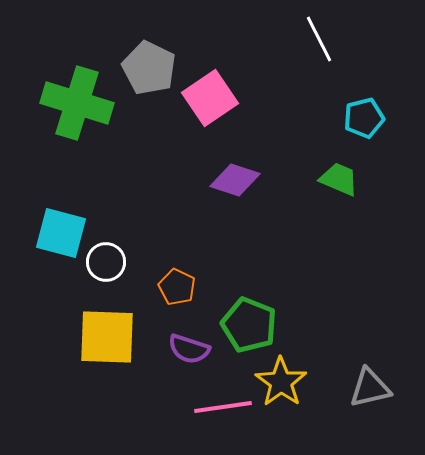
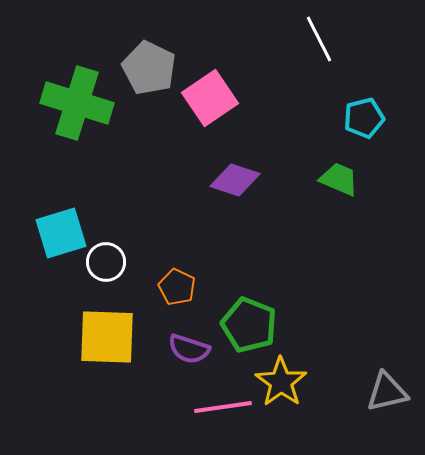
cyan square: rotated 32 degrees counterclockwise
gray triangle: moved 17 px right, 4 px down
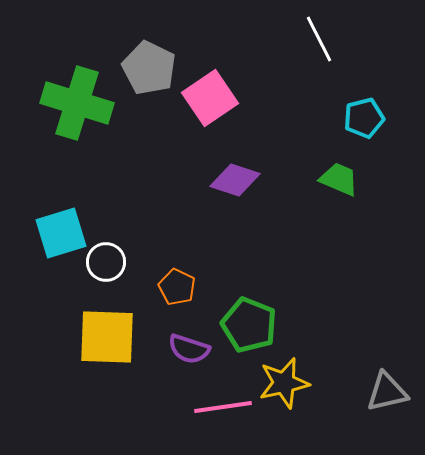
yellow star: moved 3 px right, 1 px down; rotated 24 degrees clockwise
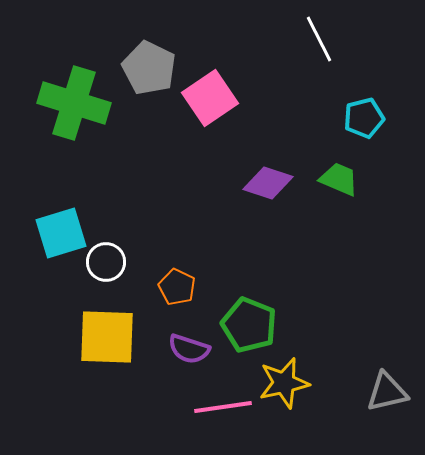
green cross: moved 3 px left
purple diamond: moved 33 px right, 3 px down
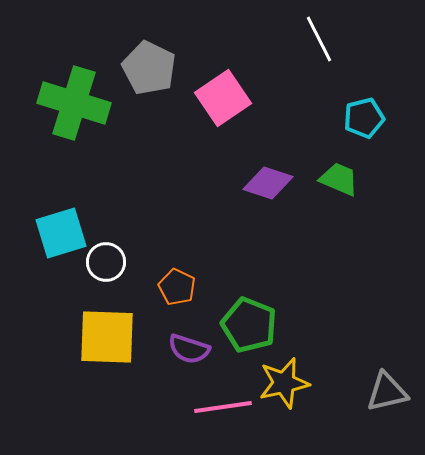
pink square: moved 13 px right
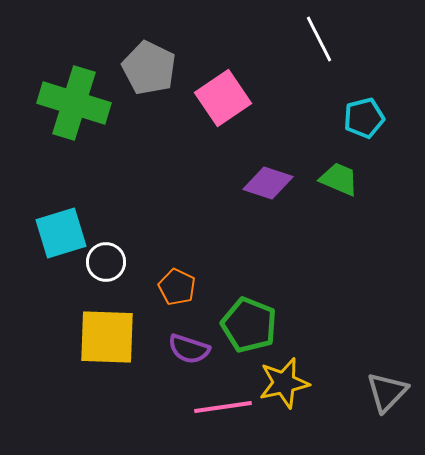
gray triangle: rotated 33 degrees counterclockwise
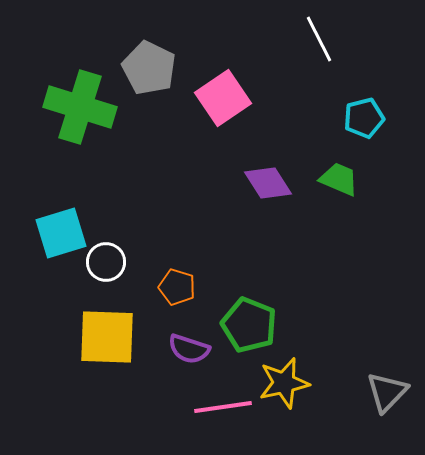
green cross: moved 6 px right, 4 px down
purple diamond: rotated 39 degrees clockwise
orange pentagon: rotated 9 degrees counterclockwise
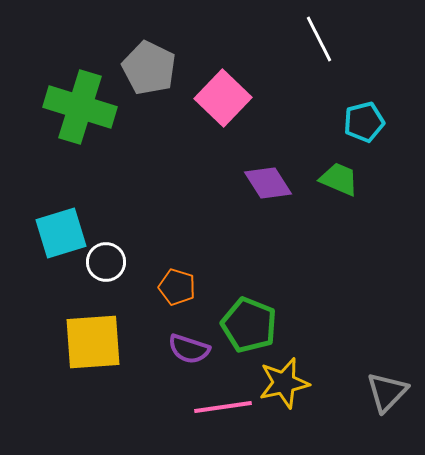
pink square: rotated 12 degrees counterclockwise
cyan pentagon: moved 4 px down
yellow square: moved 14 px left, 5 px down; rotated 6 degrees counterclockwise
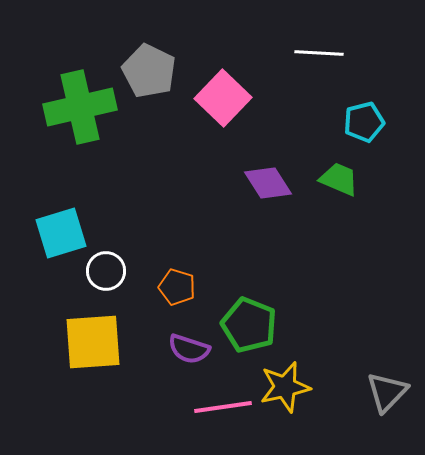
white line: moved 14 px down; rotated 60 degrees counterclockwise
gray pentagon: moved 3 px down
green cross: rotated 30 degrees counterclockwise
white circle: moved 9 px down
yellow star: moved 1 px right, 4 px down
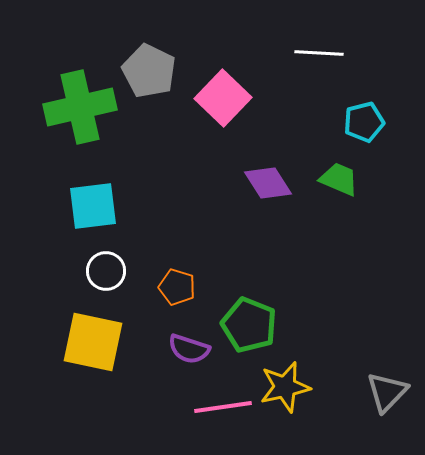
cyan square: moved 32 px right, 27 px up; rotated 10 degrees clockwise
yellow square: rotated 16 degrees clockwise
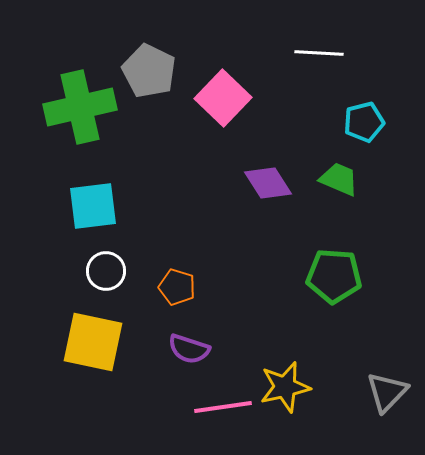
green pentagon: moved 85 px right, 49 px up; rotated 18 degrees counterclockwise
